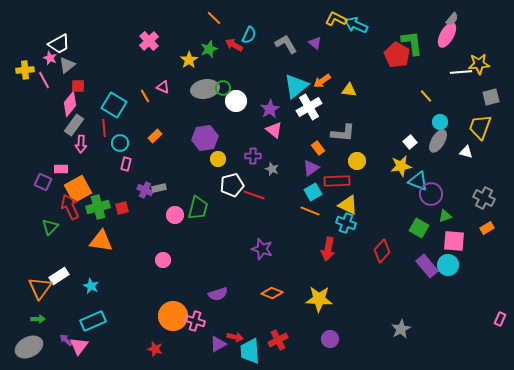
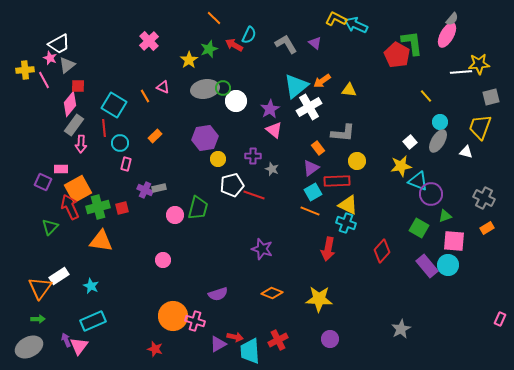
purple arrow at (66, 340): rotated 24 degrees clockwise
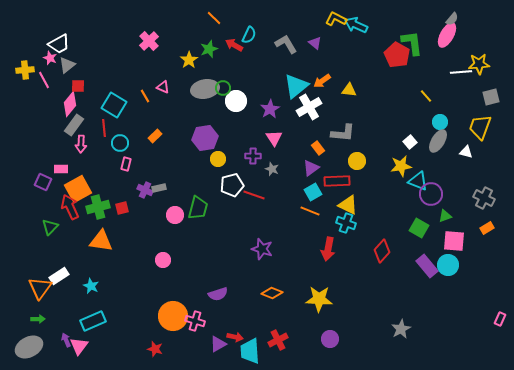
pink triangle at (274, 130): moved 8 px down; rotated 18 degrees clockwise
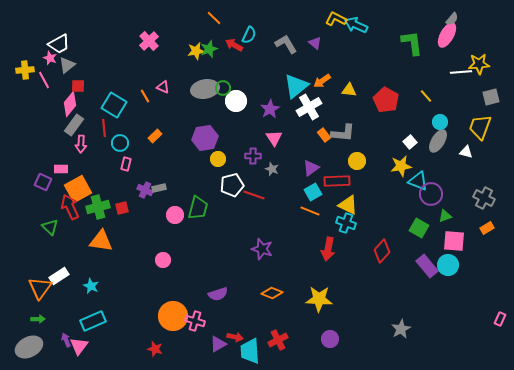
red pentagon at (397, 55): moved 11 px left, 45 px down
yellow star at (189, 60): moved 7 px right, 9 px up; rotated 24 degrees clockwise
orange rectangle at (318, 148): moved 6 px right, 13 px up
green triangle at (50, 227): rotated 30 degrees counterclockwise
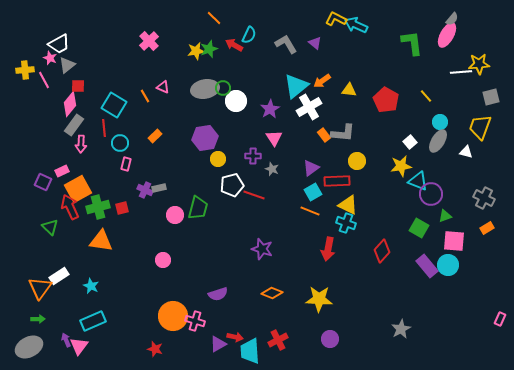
pink rectangle at (61, 169): moved 1 px right, 2 px down; rotated 24 degrees counterclockwise
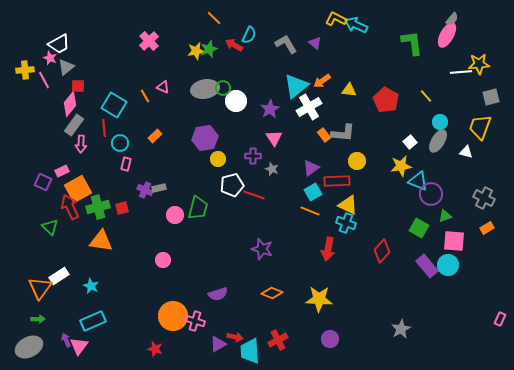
gray triangle at (67, 65): moved 1 px left, 2 px down
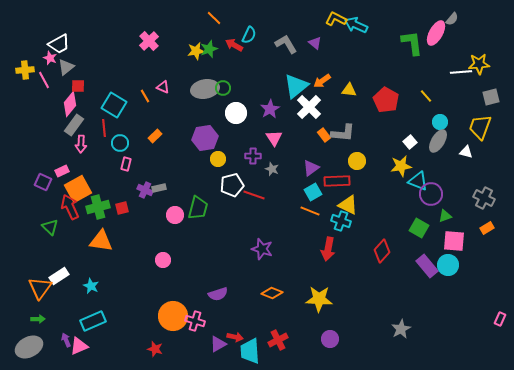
pink ellipse at (447, 35): moved 11 px left, 2 px up
white circle at (236, 101): moved 12 px down
white cross at (309, 107): rotated 15 degrees counterclockwise
cyan cross at (346, 223): moved 5 px left, 2 px up
pink triangle at (79, 346): rotated 30 degrees clockwise
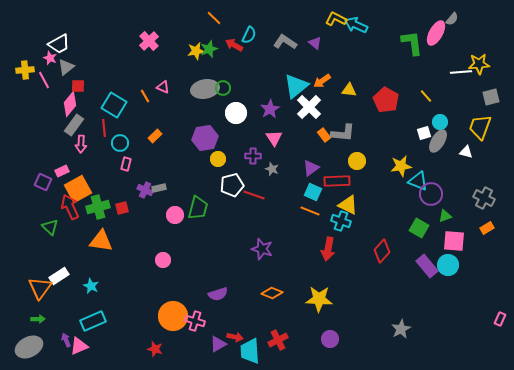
gray L-shape at (286, 44): moved 1 px left, 2 px up; rotated 25 degrees counterclockwise
white square at (410, 142): moved 14 px right, 9 px up; rotated 24 degrees clockwise
cyan square at (313, 192): rotated 36 degrees counterclockwise
